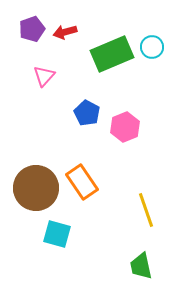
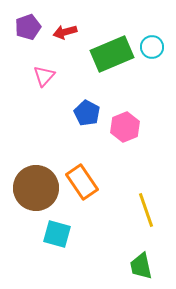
purple pentagon: moved 4 px left, 2 px up
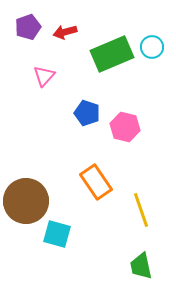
blue pentagon: rotated 10 degrees counterclockwise
pink hexagon: rotated 24 degrees counterclockwise
orange rectangle: moved 14 px right
brown circle: moved 10 px left, 13 px down
yellow line: moved 5 px left
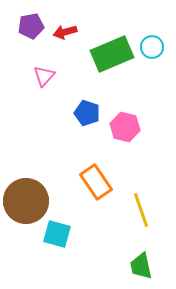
purple pentagon: moved 3 px right, 1 px up; rotated 10 degrees clockwise
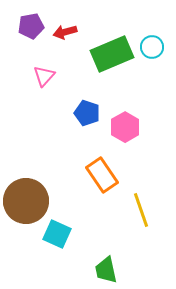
pink hexagon: rotated 16 degrees clockwise
orange rectangle: moved 6 px right, 7 px up
cyan square: rotated 8 degrees clockwise
green trapezoid: moved 35 px left, 4 px down
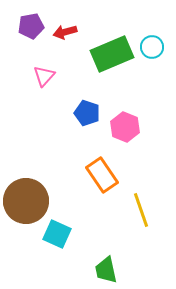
pink hexagon: rotated 8 degrees counterclockwise
